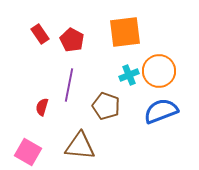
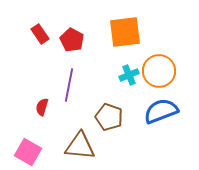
brown pentagon: moved 3 px right, 11 px down
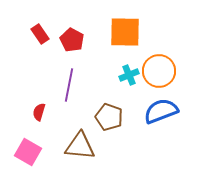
orange square: rotated 8 degrees clockwise
red semicircle: moved 3 px left, 5 px down
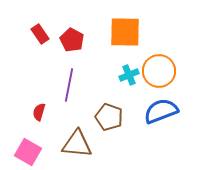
brown triangle: moved 3 px left, 2 px up
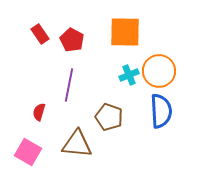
blue semicircle: rotated 108 degrees clockwise
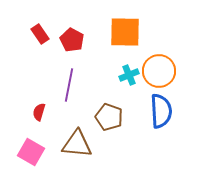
pink square: moved 3 px right
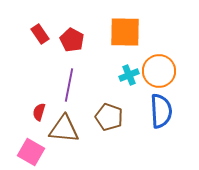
brown triangle: moved 13 px left, 15 px up
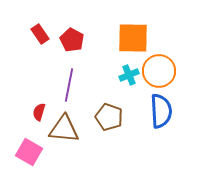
orange square: moved 8 px right, 6 px down
pink square: moved 2 px left
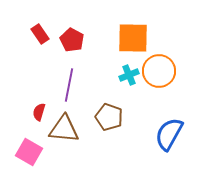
blue semicircle: moved 8 px right, 23 px down; rotated 148 degrees counterclockwise
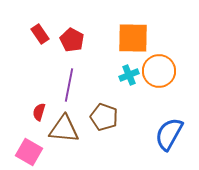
brown pentagon: moved 5 px left
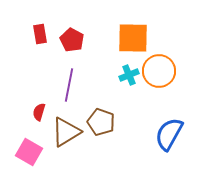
red rectangle: rotated 24 degrees clockwise
brown pentagon: moved 3 px left, 5 px down
brown triangle: moved 2 px right, 3 px down; rotated 36 degrees counterclockwise
